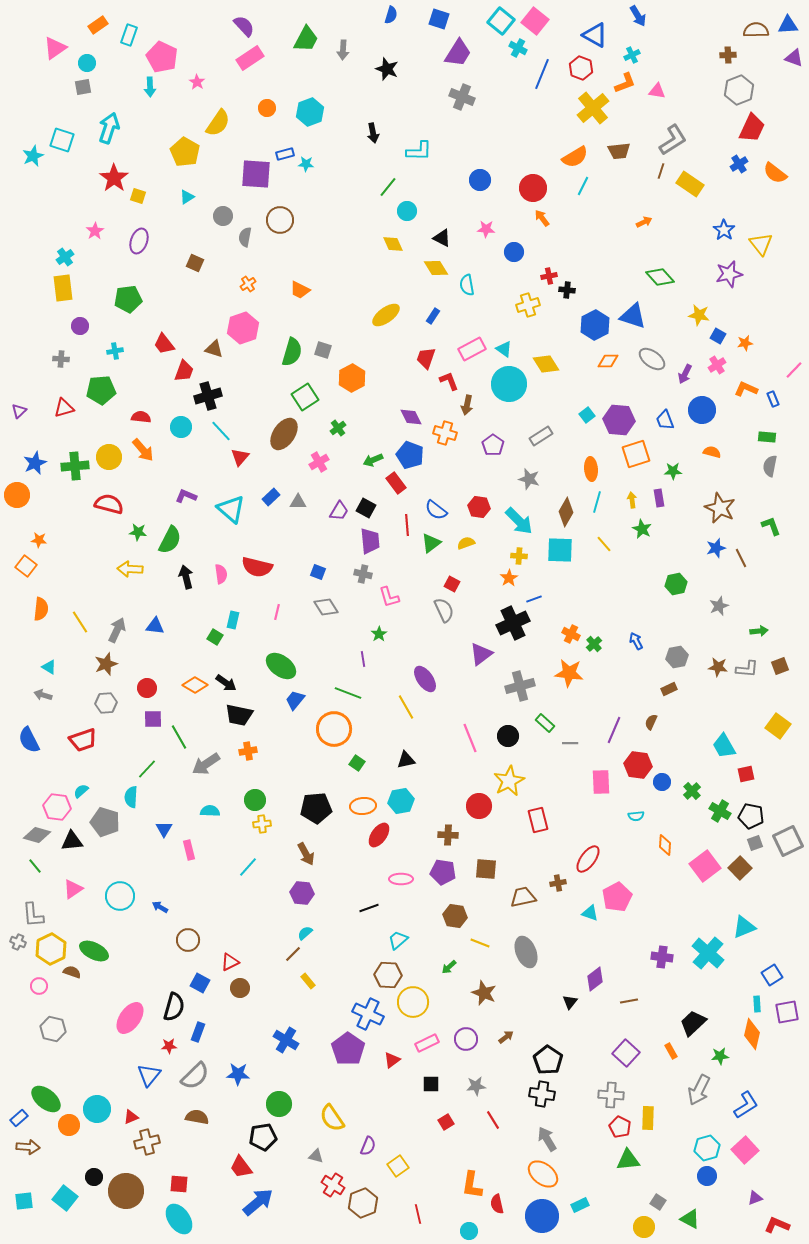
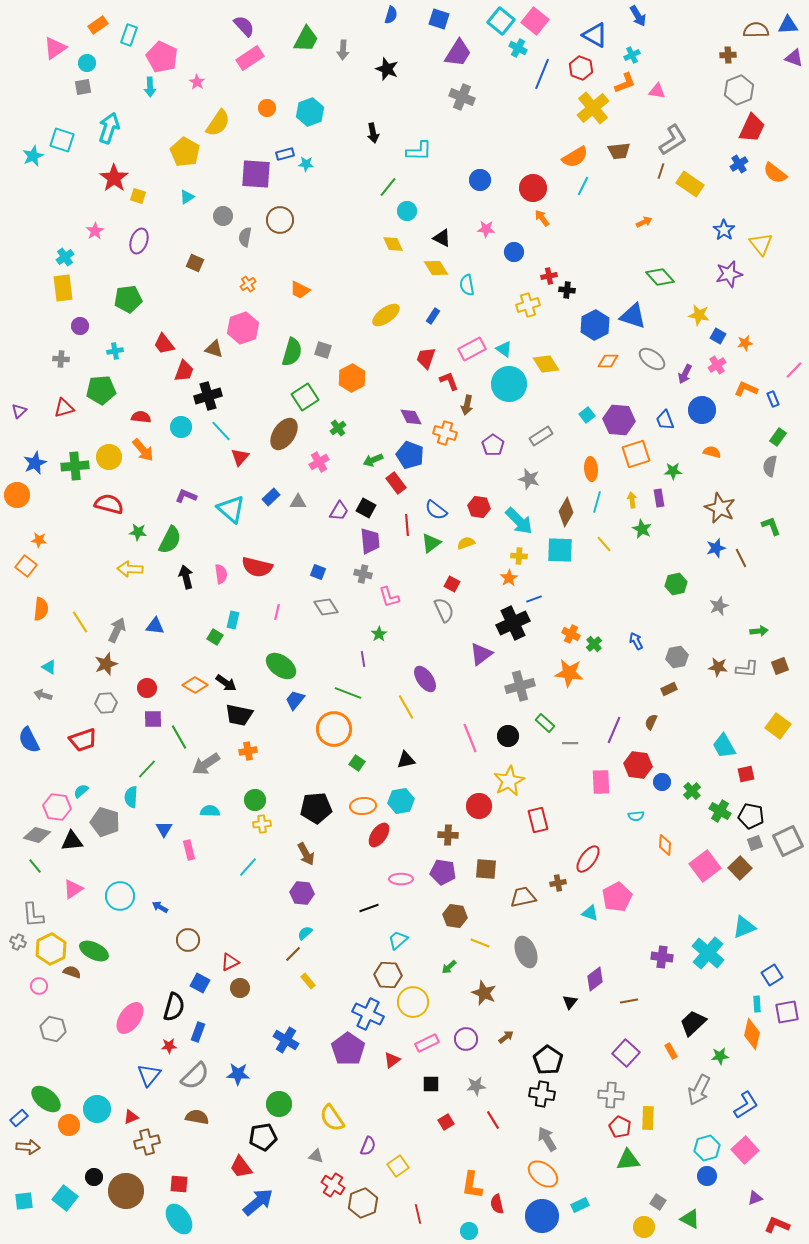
green rectangle at (767, 437): moved 11 px right; rotated 60 degrees counterclockwise
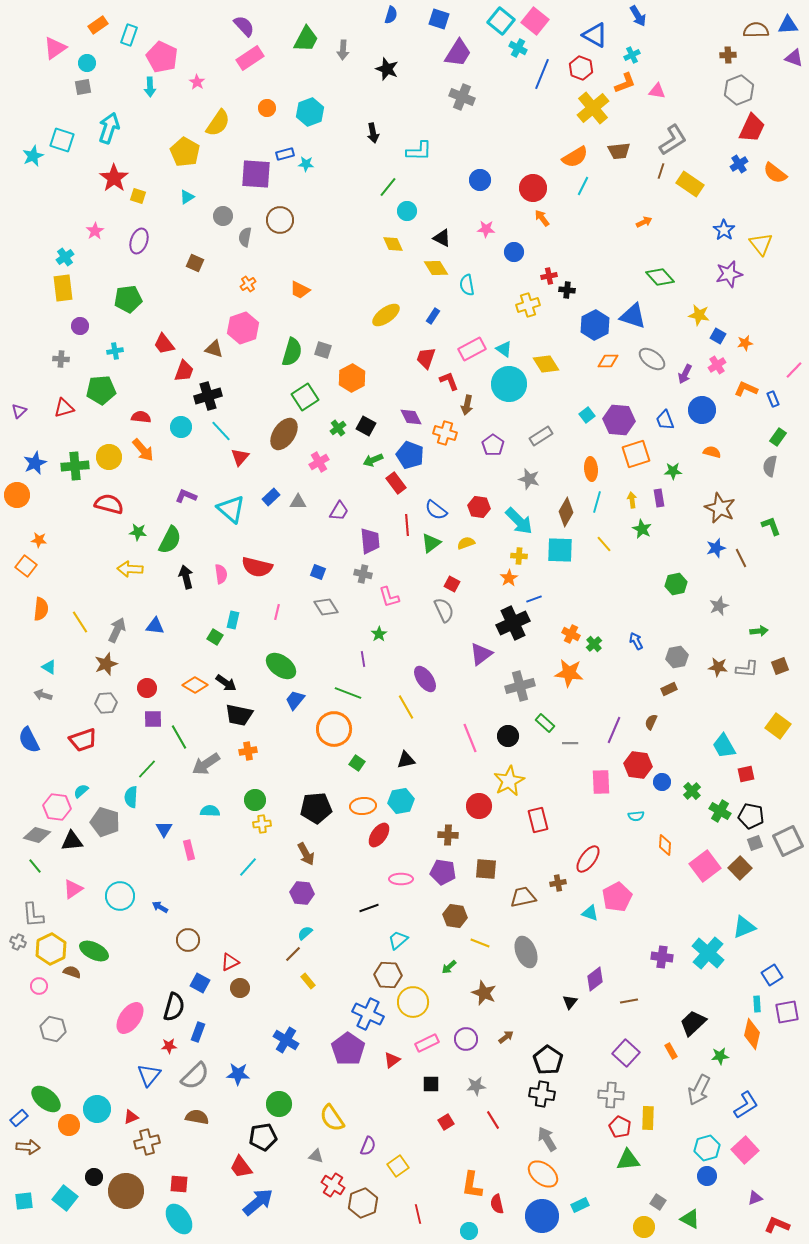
black square at (366, 508): moved 82 px up
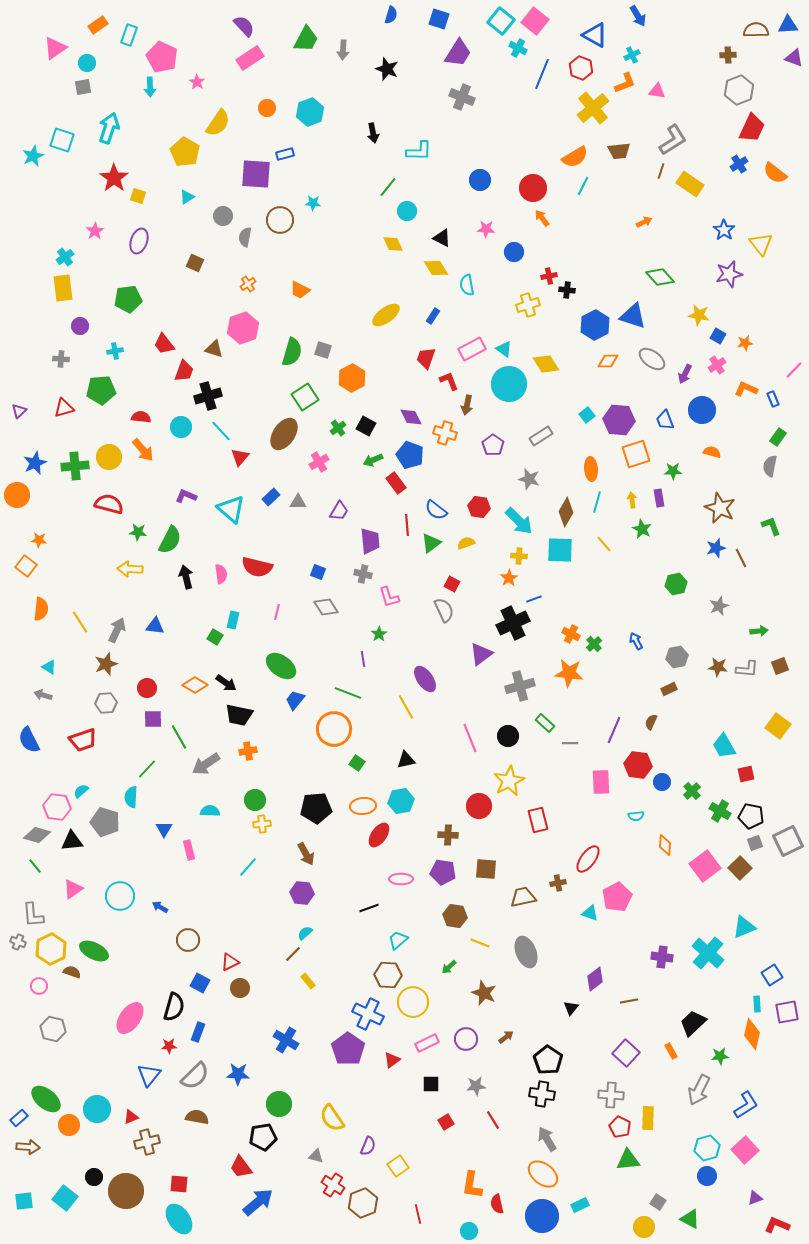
cyan star at (306, 164): moved 7 px right, 39 px down
black triangle at (570, 1002): moved 1 px right, 6 px down
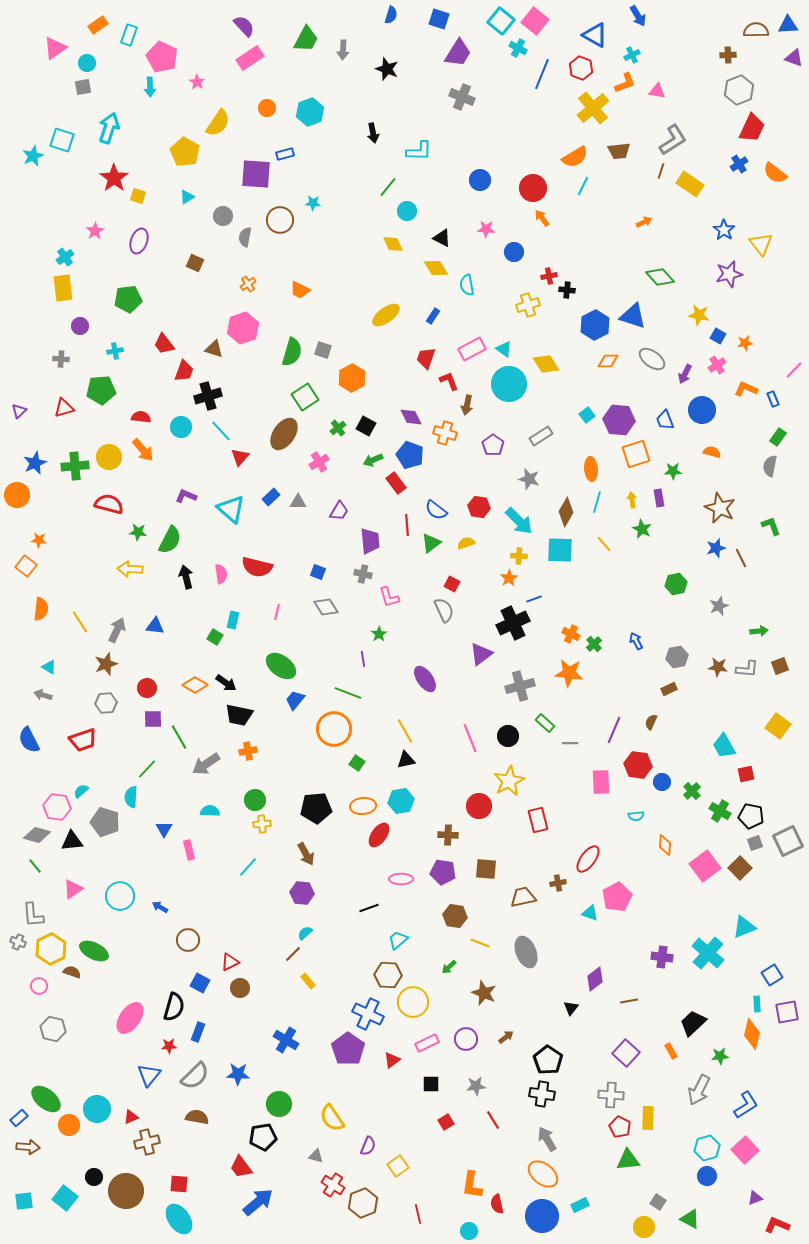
yellow line at (406, 707): moved 1 px left, 24 px down
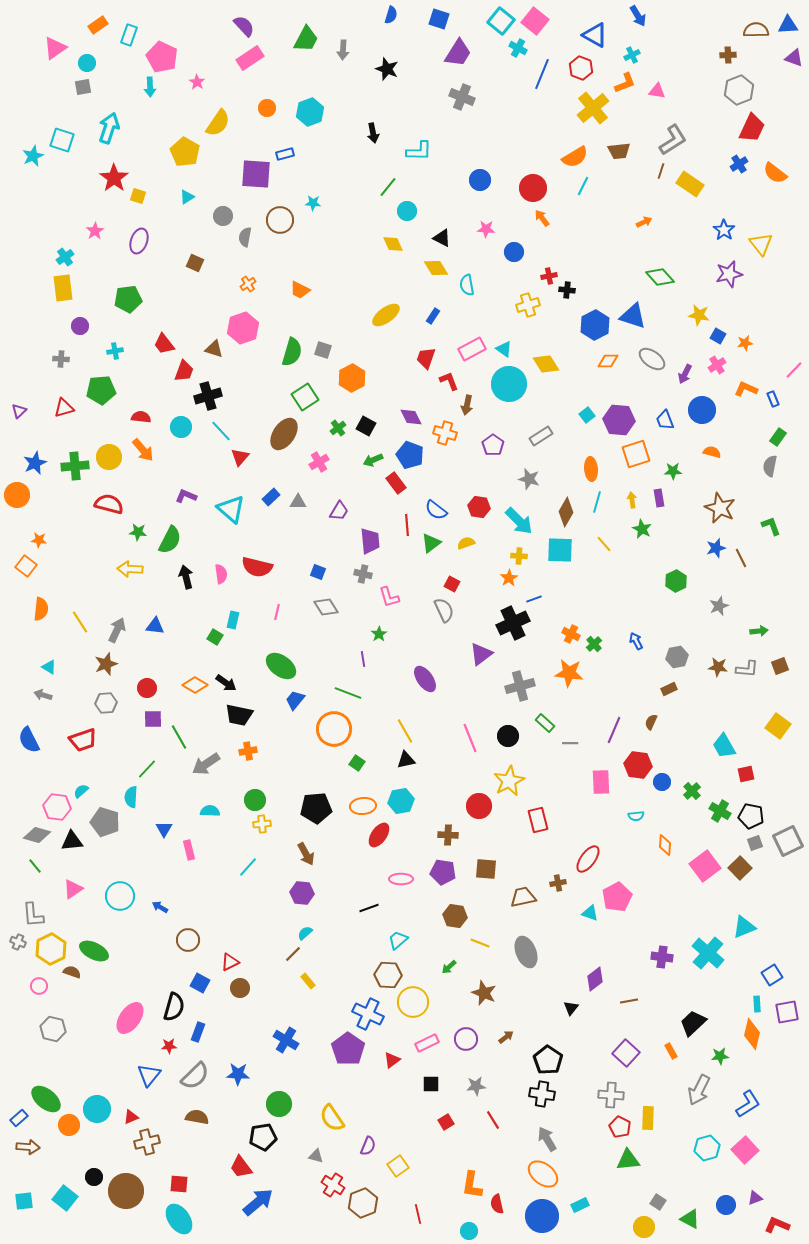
green hexagon at (676, 584): moved 3 px up; rotated 15 degrees counterclockwise
blue L-shape at (746, 1105): moved 2 px right, 1 px up
blue circle at (707, 1176): moved 19 px right, 29 px down
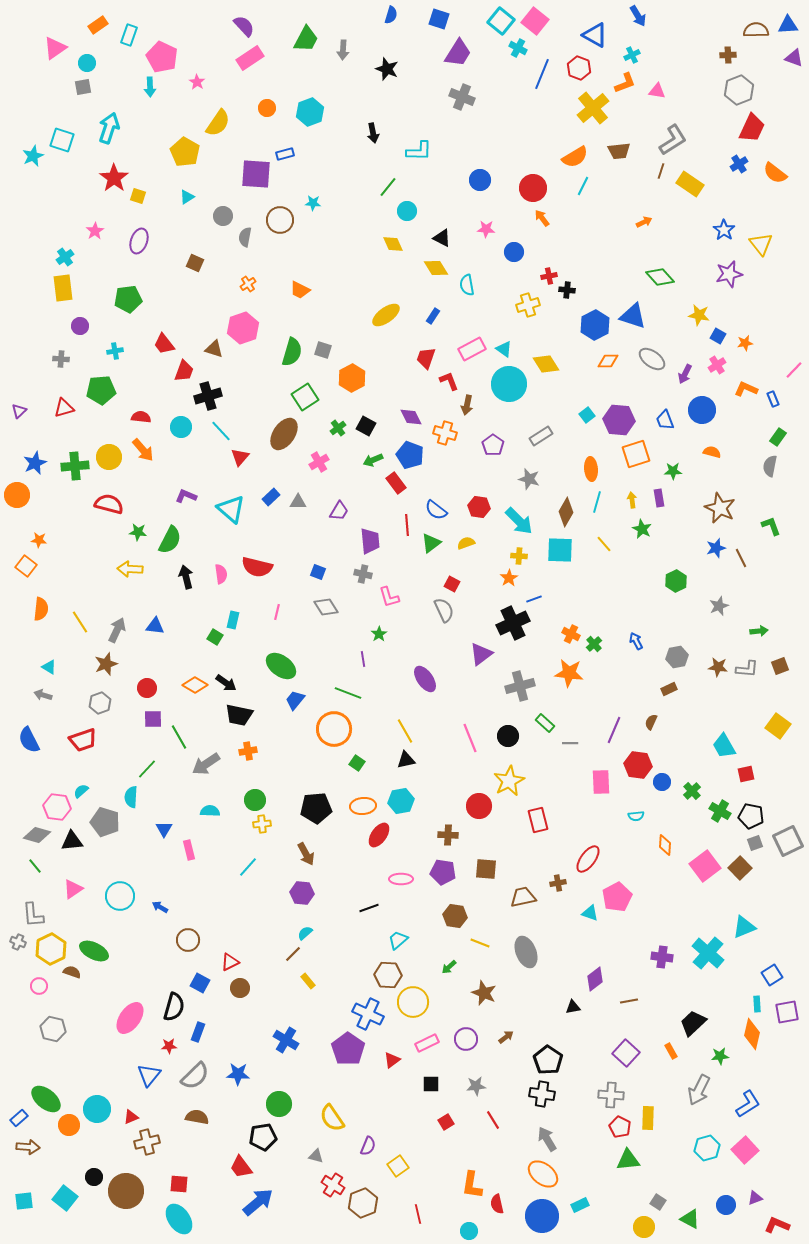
red hexagon at (581, 68): moved 2 px left
gray hexagon at (106, 703): moved 6 px left; rotated 15 degrees counterclockwise
black triangle at (571, 1008): moved 2 px right, 1 px up; rotated 42 degrees clockwise
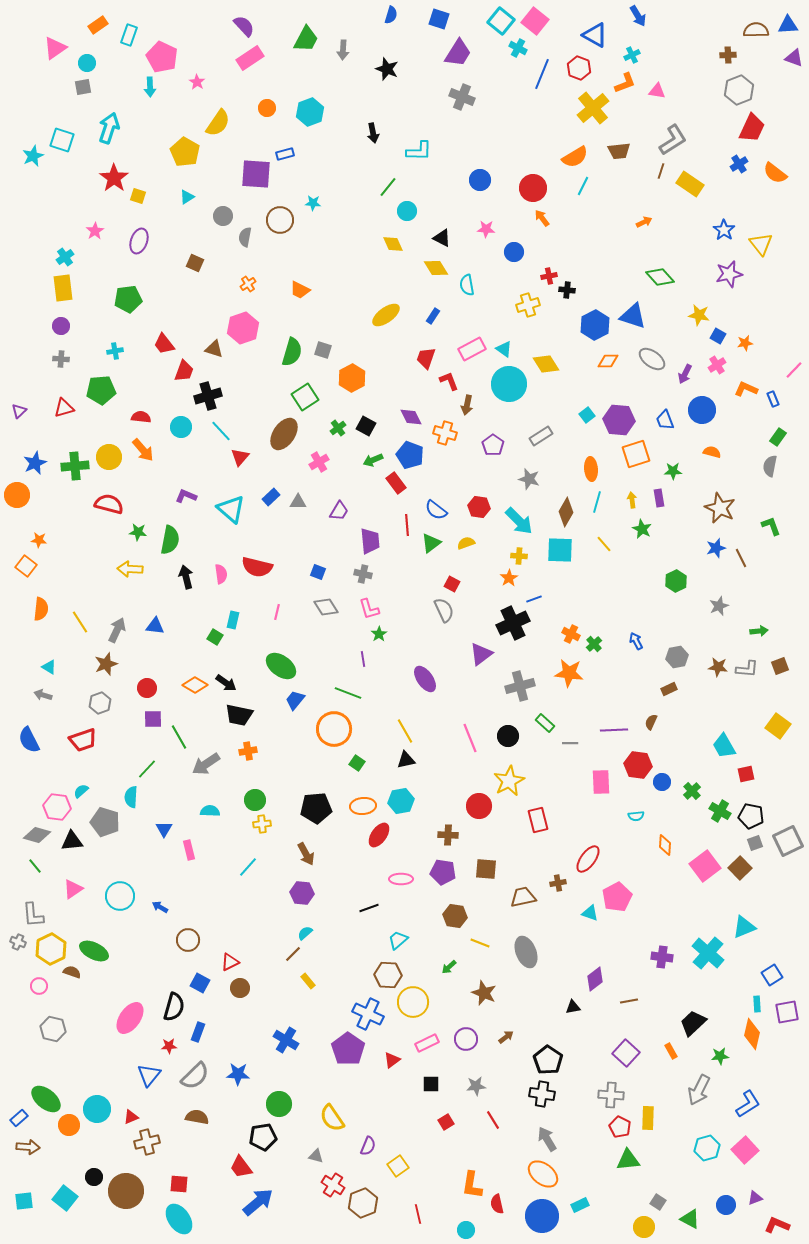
purple circle at (80, 326): moved 19 px left
green semicircle at (170, 540): rotated 16 degrees counterclockwise
pink L-shape at (389, 597): moved 20 px left, 12 px down
purple line at (614, 730): rotated 64 degrees clockwise
cyan circle at (469, 1231): moved 3 px left, 1 px up
